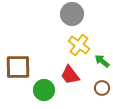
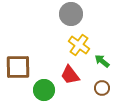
gray circle: moved 1 px left
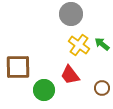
green arrow: moved 17 px up
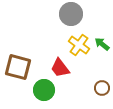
brown square: rotated 16 degrees clockwise
red trapezoid: moved 10 px left, 7 px up
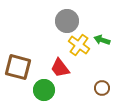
gray circle: moved 4 px left, 7 px down
green arrow: moved 4 px up; rotated 21 degrees counterclockwise
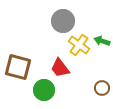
gray circle: moved 4 px left
green arrow: moved 1 px down
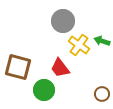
brown circle: moved 6 px down
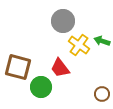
green circle: moved 3 px left, 3 px up
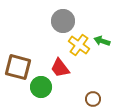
brown circle: moved 9 px left, 5 px down
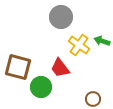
gray circle: moved 2 px left, 4 px up
